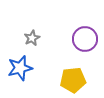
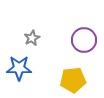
purple circle: moved 1 px left, 1 px down
blue star: moved 1 px left; rotated 15 degrees clockwise
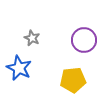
gray star: rotated 21 degrees counterclockwise
blue star: rotated 25 degrees clockwise
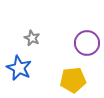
purple circle: moved 3 px right, 3 px down
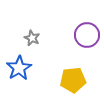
purple circle: moved 8 px up
blue star: rotated 15 degrees clockwise
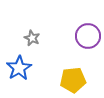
purple circle: moved 1 px right, 1 px down
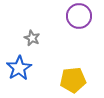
purple circle: moved 9 px left, 20 px up
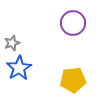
purple circle: moved 6 px left, 7 px down
gray star: moved 20 px left, 5 px down; rotated 28 degrees clockwise
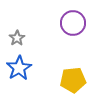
gray star: moved 5 px right, 5 px up; rotated 14 degrees counterclockwise
